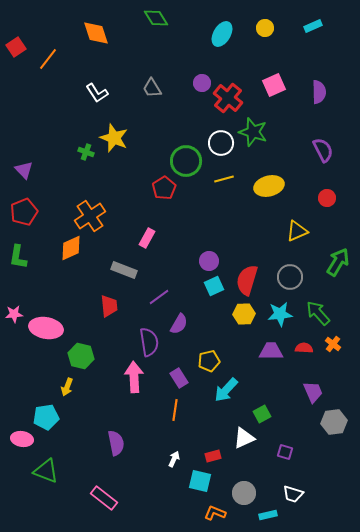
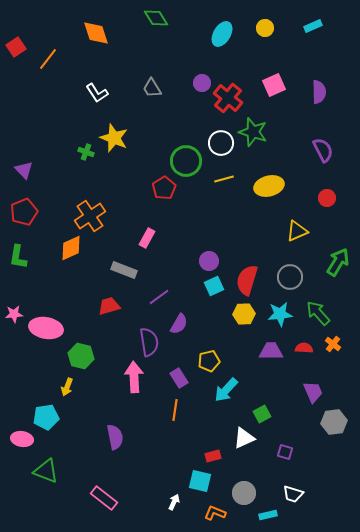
red trapezoid at (109, 306): rotated 100 degrees counterclockwise
purple semicircle at (116, 443): moved 1 px left, 6 px up
white arrow at (174, 459): moved 43 px down
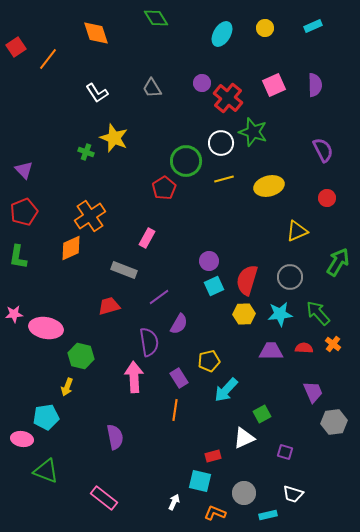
purple semicircle at (319, 92): moved 4 px left, 7 px up
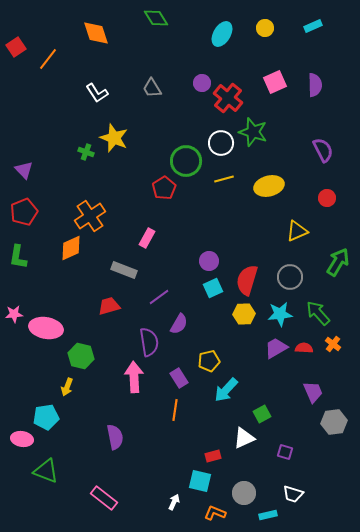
pink square at (274, 85): moved 1 px right, 3 px up
cyan square at (214, 286): moved 1 px left, 2 px down
purple trapezoid at (271, 351): moved 5 px right, 3 px up; rotated 30 degrees counterclockwise
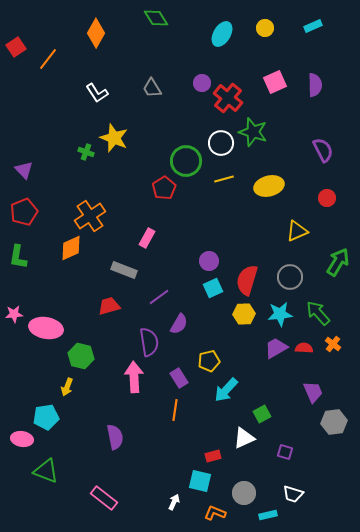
orange diamond at (96, 33): rotated 48 degrees clockwise
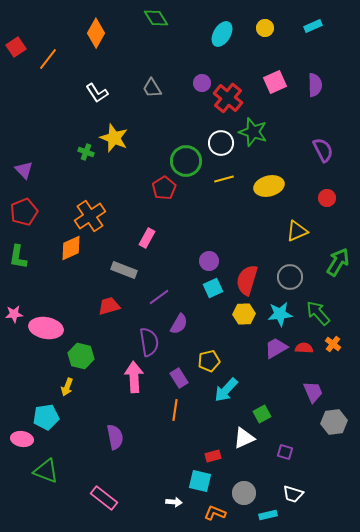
white arrow at (174, 502): rotated 70 degrees clockwise
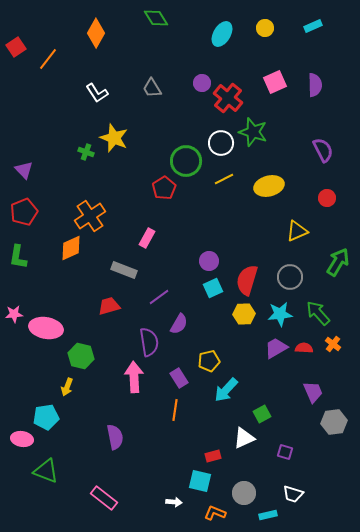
yellow line at (224, 179): rotated 12 degrees counterclockwise
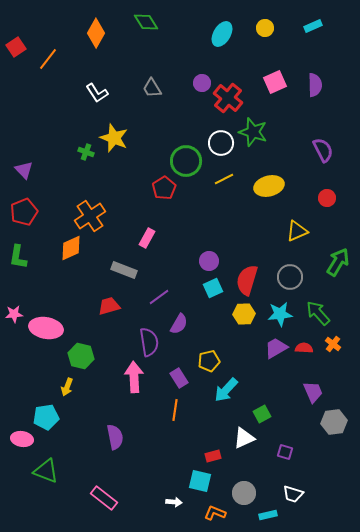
green diamond at (156, 18): moved 10 px left, 4 px down
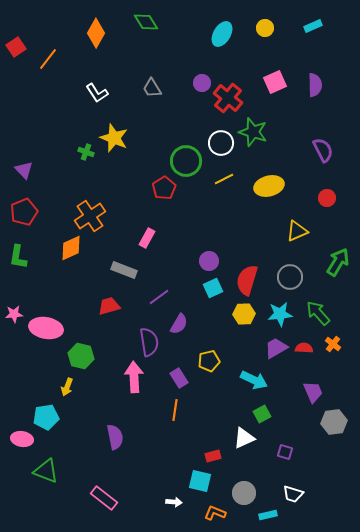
cyan arrow at (226, 390): moved 28 px right, 10 px up; rotated 108 degrees counterclockwise
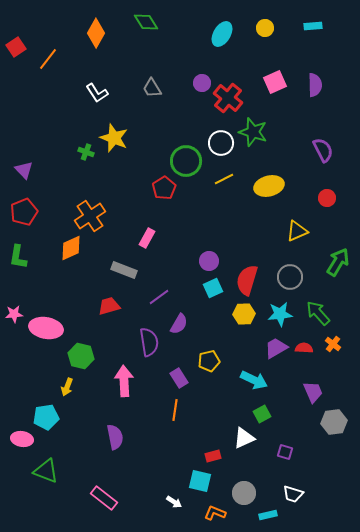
cyan rectangle at (313, 26): rotated 18 degrees clockwise
pink arrow at (134, 377): moved 10 px left, 4 px down
white arrow at (174, 502): rotated 28 degrees clockwise
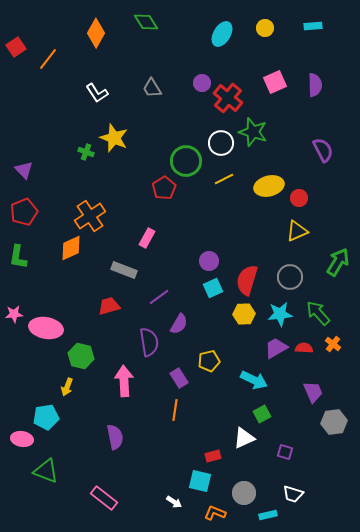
red circle at (327, 198): moved 28 px left
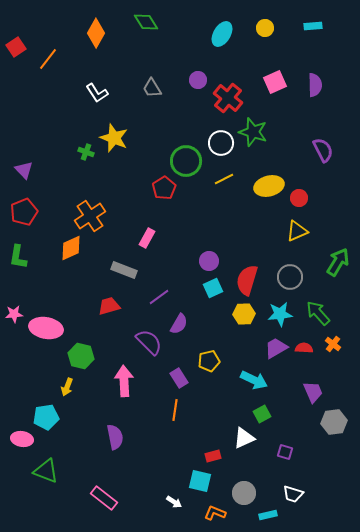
purple circle at (202, 83): moved 4 px left, 3 px up
purple semicircle at (149, 342): rotated 36 degrees counterclockwise
